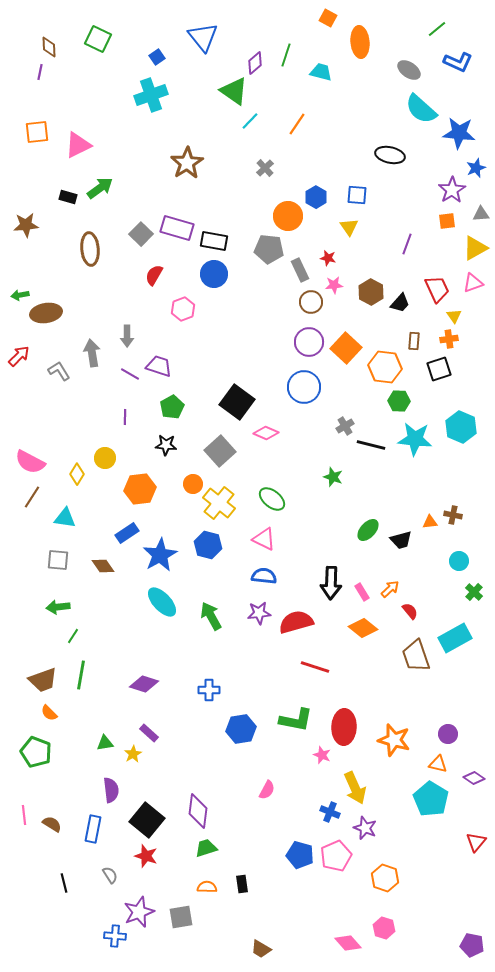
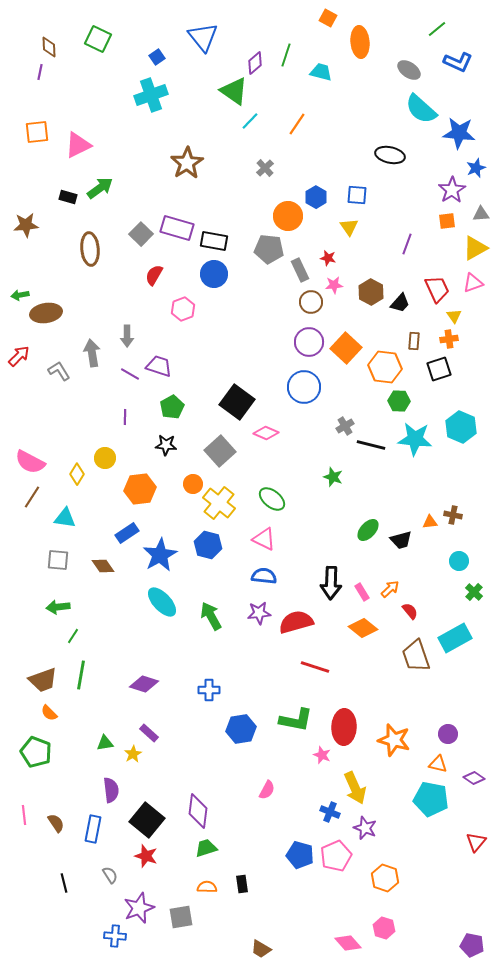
cyan pentagon at (431, 799): rotated 20 degrees counterclockwise
brown semicircle at (52, 824): moved 4 px right, 1 px up; rotated 24 degrees clockwise
purple star at (139, 912): moved 4 px up
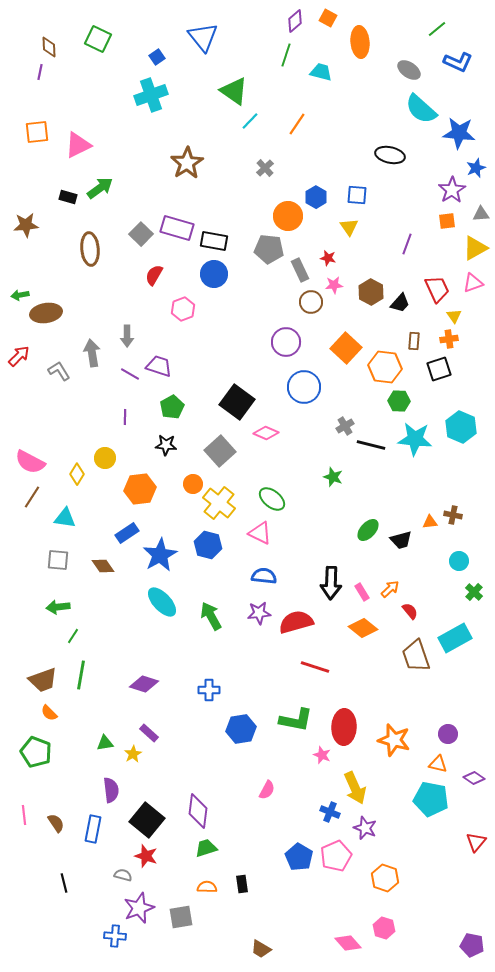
purple diamond at (255, 63): moved 40 px right, 42 px up
purple circle at (309, 342): moved 23 px left
pink triangle at (264, 539): moved 4 px left, 6 px up
blue pentagon at (300, 855): moved 1 px left, 2 px down; rotated 16 degrees clockwise
gray semicircle at (110, 875): moved 13 px right; rotated 42 degrees counterclockwise
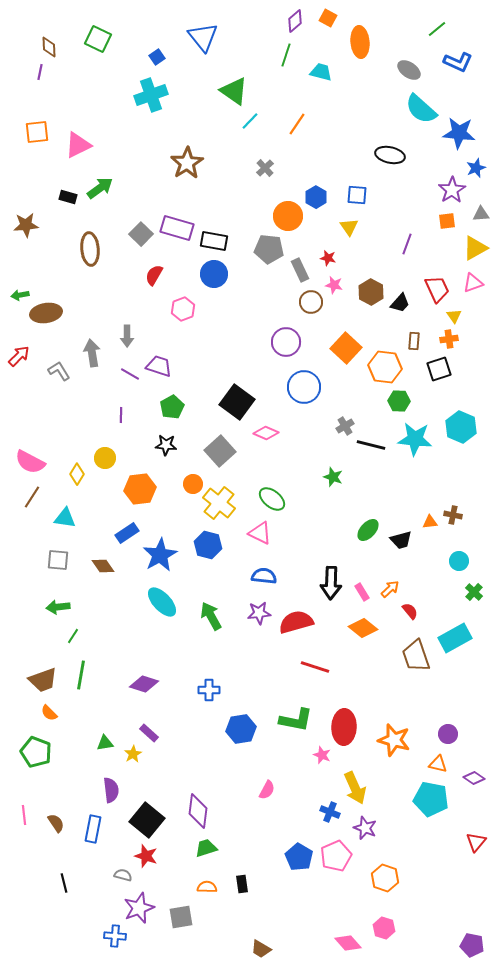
pink star at (334, 285): rotated 18 degrees clockwise
purple line at (125, 417): moved 4 px left, 2 px up
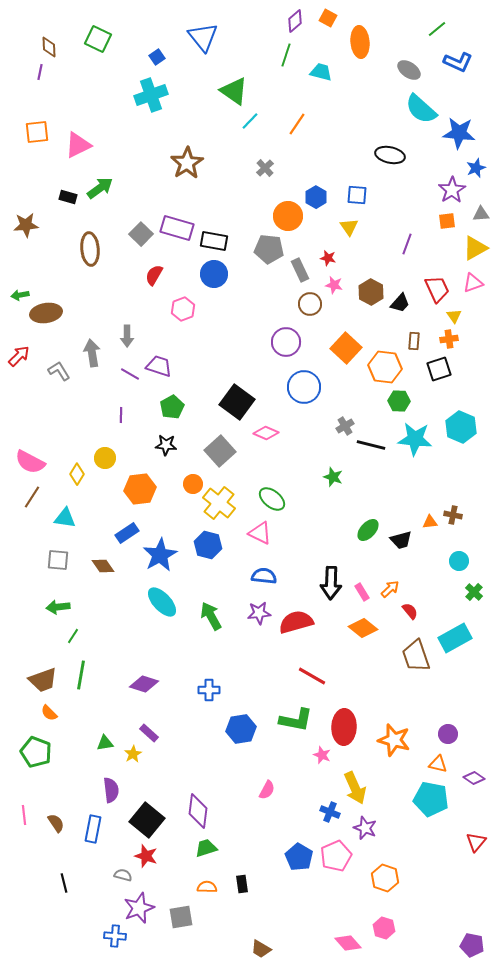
brown circle at (311, 302): moved 1 px left, 2 px down
red line at (315, 667): moved 3 px left, 9 px down; rotated 12 degrees clockwise
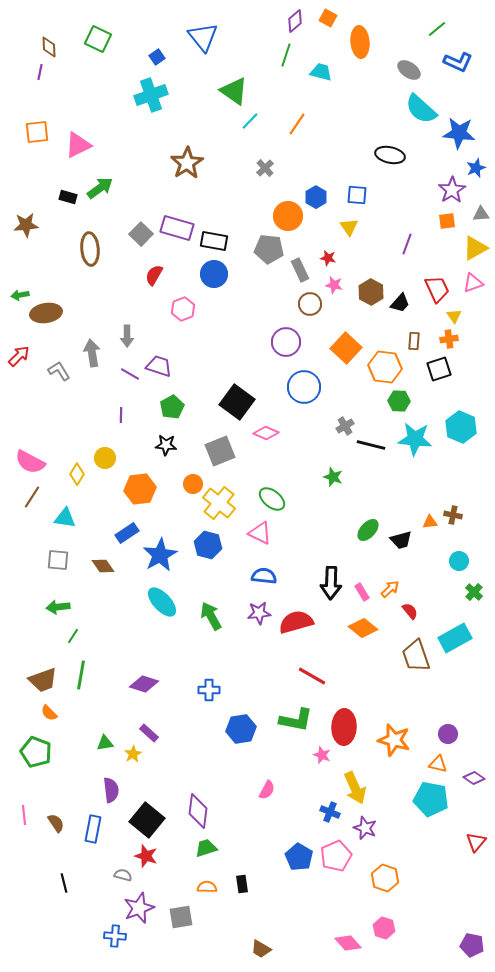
gray square at (220, 451): rotated 20 degrees clockwise
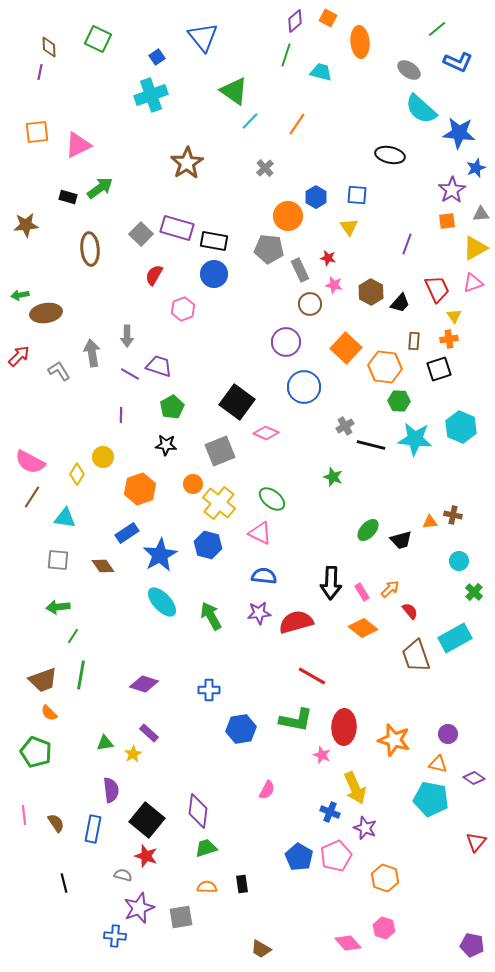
yellow circle at (105, 458): moved 2 px left, 1 px up
orange hexagon at (140, 489): rotated 12 degrees counterclockwise
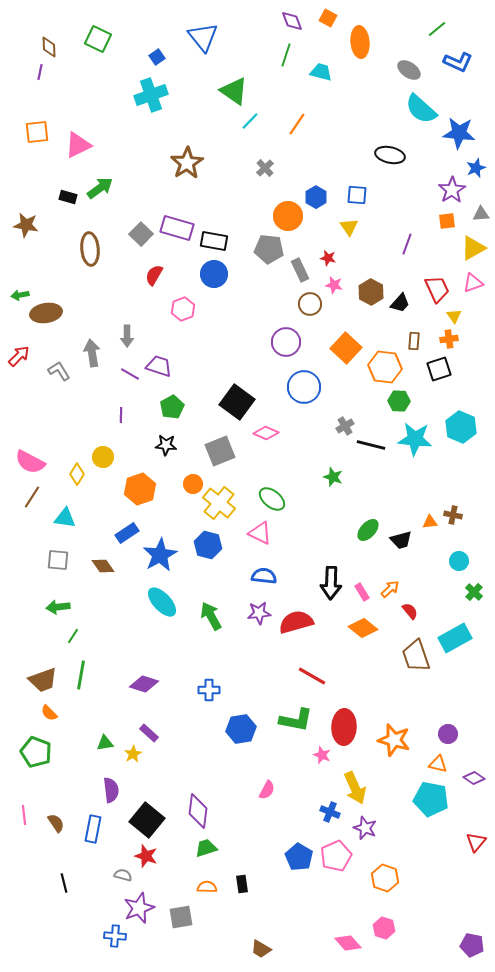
purple diamond at (295, 21): moved 3 px left; rotated 70 degrees counterclockwise
brown star at (26, 225): rotated 15 degrees clockwise
yellow triangle at (475, 248): moved 2 px left
